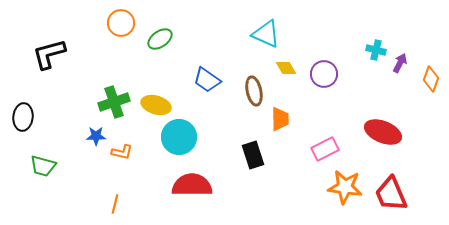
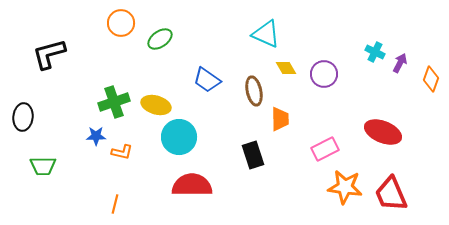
cyan cross: moved 1 px left, 2 px down; rotated 12 degrees clockwise
green trapezoid: rotated 16 degrees counterclockwise
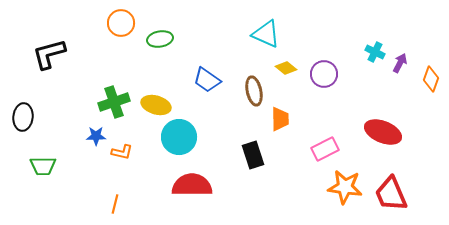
green ellipse: rotated 25 degrees clockwise
yellow diamond: rotated 20 degrees counterclockwise
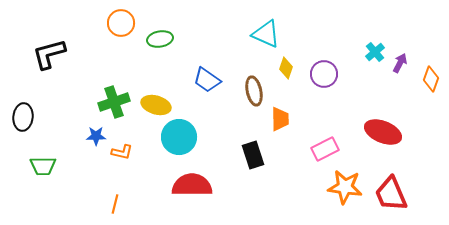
cyan cross: rotated 24 degrees clockwise
yellow diamond: rotated 70 degrees clockwise
